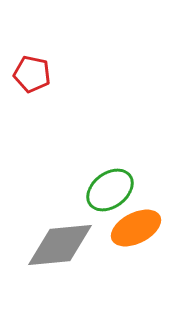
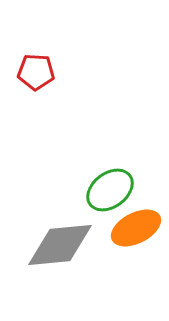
red pentagon: moved 4 px right, 2 px up; rotated 9 degrees counterclockwise
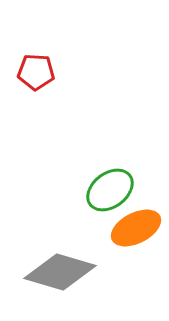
gray diamond: moved 27 px down; rotated 22 degrees clockwise
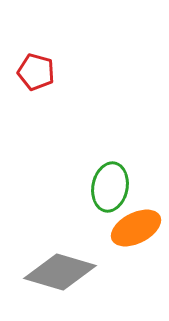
red pentagon: rotated 12 degrees clockwise
green ellipse: moved 3 px up; rotated 42 degrees counterclockwise
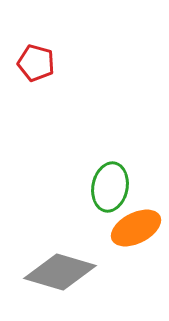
red pentagon: moved 9 px up
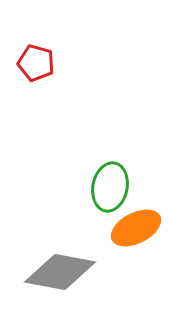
gray diamond: rotated 6 degrees counterclockwise
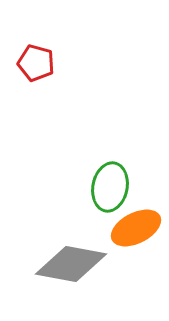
gray diamond: moved 11 px right, 8 px up
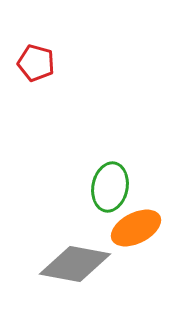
gray diamond: moved 4 px right
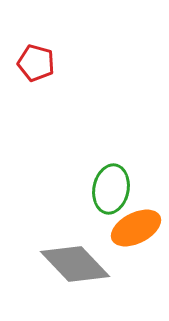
green ellipse: moved 1 px right, 2 px down
gray diamond: rotated 36 degrees clockwise
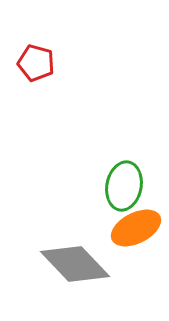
green ellipse: moved 13 px right, 3 px up
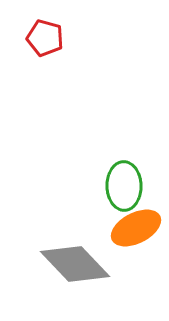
red pentagon: moved 9 px right, 25 px up
green ellipse: rotated 12 degrees counterclockwise
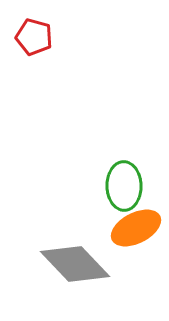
red pentagon: moved 11 px left, 1 px up
